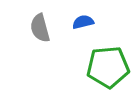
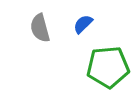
blue semicircle: moved 2 px down; rotated 30 degrees counterclockwise
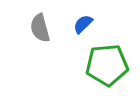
green pentagon: moved 1 px left, 2 px up
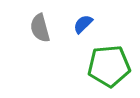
green pentagon: moved 2 px right, 1 px down
